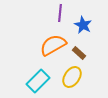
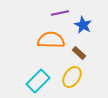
purple line: rotated 72 degrees clockwise
orange semicircle: moved 2 px left, 5 px up; rotated 32 degrees clockwise
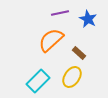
blue star: moved 5 px right, 6 px up
orange semicircle: rotated 44 degrees counterclockwise
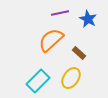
yellow ellipse: moved 1 px left, 1 px down
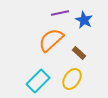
blue star: moved 4 px left, 1 px down
yellow ellipse: moved 1 px right, 1 px down
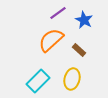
purple line: moved 2 px left; rotated 24 degrees counterclockwise
brown rectangle: moved 3 px up
yellow ellipse: rotated 20 degrees counterclockwise
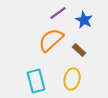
cyan rectangle: moved 2 px left; rotated 60 degrees counterclockwise
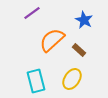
purple line: moved 26 px left
orange semicircle: moved 1 px right
yellow ellipse: rotated 20 degrees clockwise
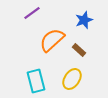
blue star: rotated 24 degrees clockwise
